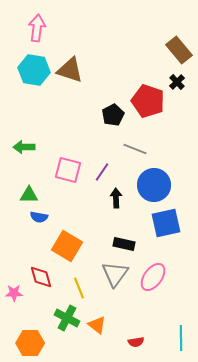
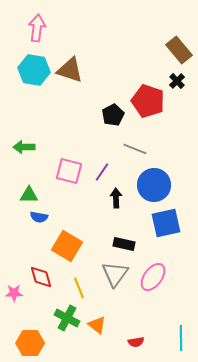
black cross: moved 1 px up
pink square: moved 1 px right, 1 px down
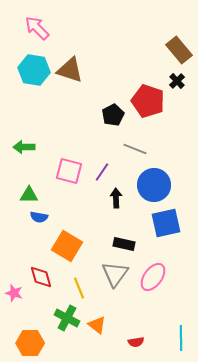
pink arrow: rotated 52 degrees counterclockwise
pink star: rotated 18 degrees clockwise
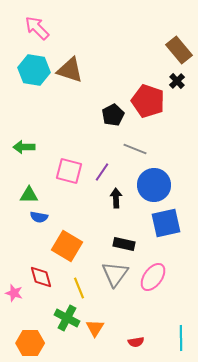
orange triangle: moved 2 px left, 3 px down; rotated 24 degrees clockwise
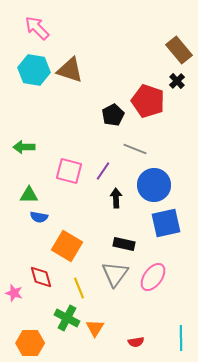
purple line: moved 1 px right, 1 px up
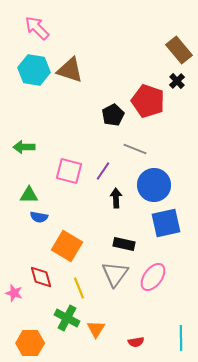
orange triangle: moved 1 px right, 1 px down
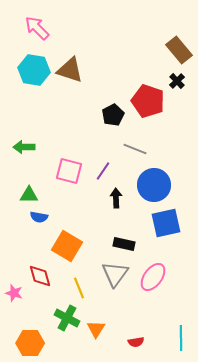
red diamond: moved 1 px left, 1 px up
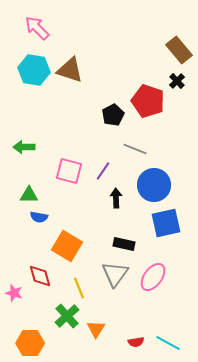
green cross: moved 2 px up; rotated 20 degrees clockwise
cyan line: moved 13 px left, 5 px down; rotated 60 degrees counterclockwise
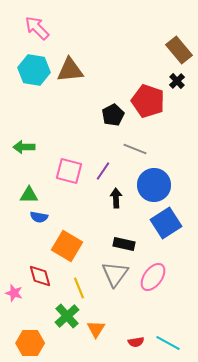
brown triangle: rotated 24 degrees counterclockwise
blue square: rotated 20 degrees counterclockwise
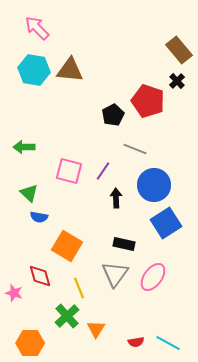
brown triangle: rotated 12 degrees clockwise
green triangle: moved 2 px up; rotated 42 degrees clockwise
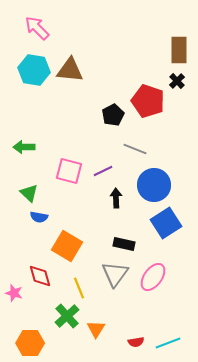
brown rectangle: rotated 40 degrees clockwise
purple line: rotated 30 degrees clockwise
cyan line: rotated 50 degrees counterclockwise
